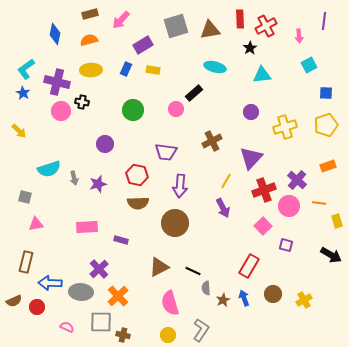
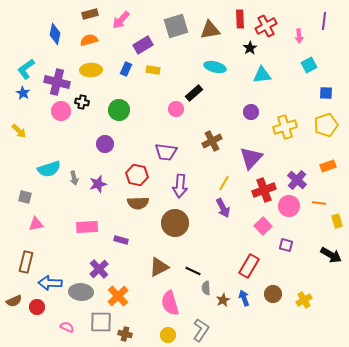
green circle at (133, 110): moved 14 px left
yellow line at (226, 181): moved 2 px left, 2 px down
brown cross at (123, 335): moved 2 px right, 1 px up
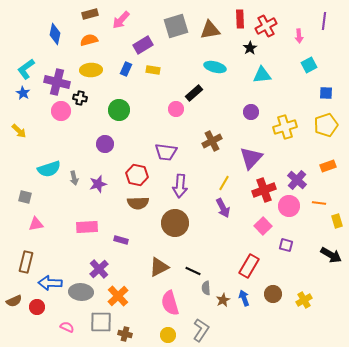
black cross at (82, 102): moved 2 px left, 4 px up
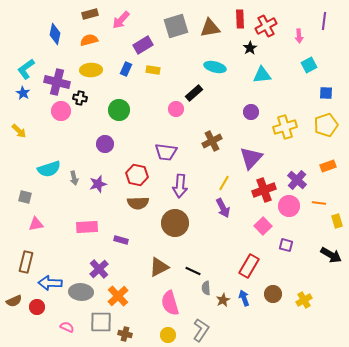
brown triangle at (210, 30): moved 2 px up
